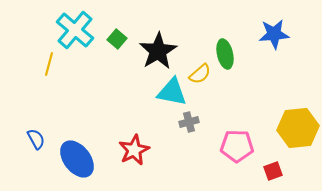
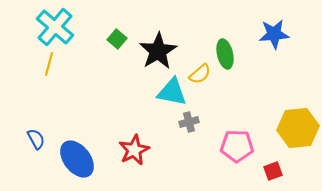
cyan cross: moved 20 px left, 3 px up
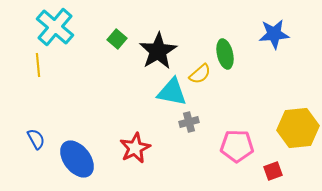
yellow line: moved 11 px left, 1 px down; rotated 20 degrees counterclockwise
red star: moved 1 px right, 2 px up
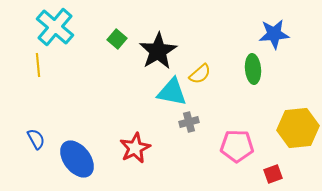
green ellipse: moved 28 px right, 15 px down; rotated 8 degrees clockwise
red square: moved 3 px down
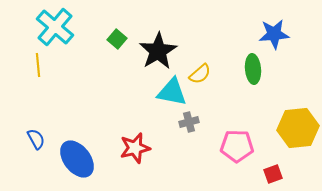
red star: rotated 12 degrees clockwise
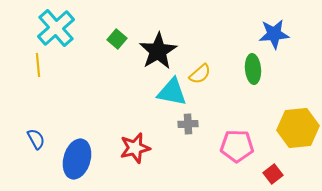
cyan cross: moved 1 px right, 1 px down; rotated 9 degrees clockwise
gray cross: moved 1 px left, 2 px down; rotated 12 degrees clockwise
blue ellipse: rotated 54 degrees clockwise
red square: rotated 18 degrees counterclockwise
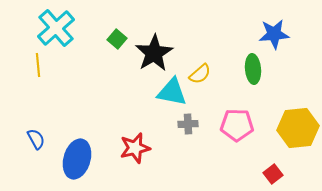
black star: moved 4 px left, 2 px down
pink pentagon: moved 21 px up
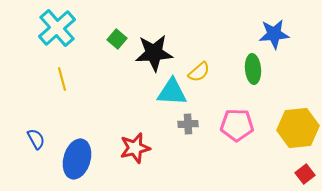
cyan cross: moved 1 px right
black star: rotated 27 degrees clockwise
yellow line: moved 24 px right, 14 px down; rotated 10 degrees counterclockwise
yellow semicircle: moved 1 px left, 2 px up
cyan triangle: rotated 8 degrees counterclockwise
red square: moved 32 px right
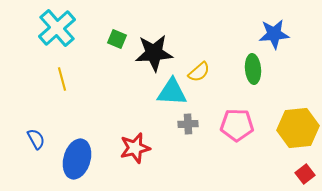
green square: rotated 18 degrees counterclockwise
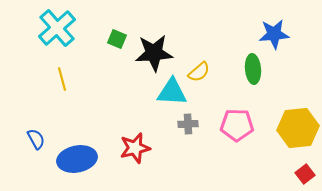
blue ellipse: rotated 63 degrees clockwise
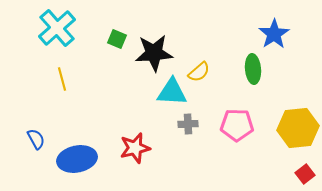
blue star: rotated 28 degrees counterclockwise
